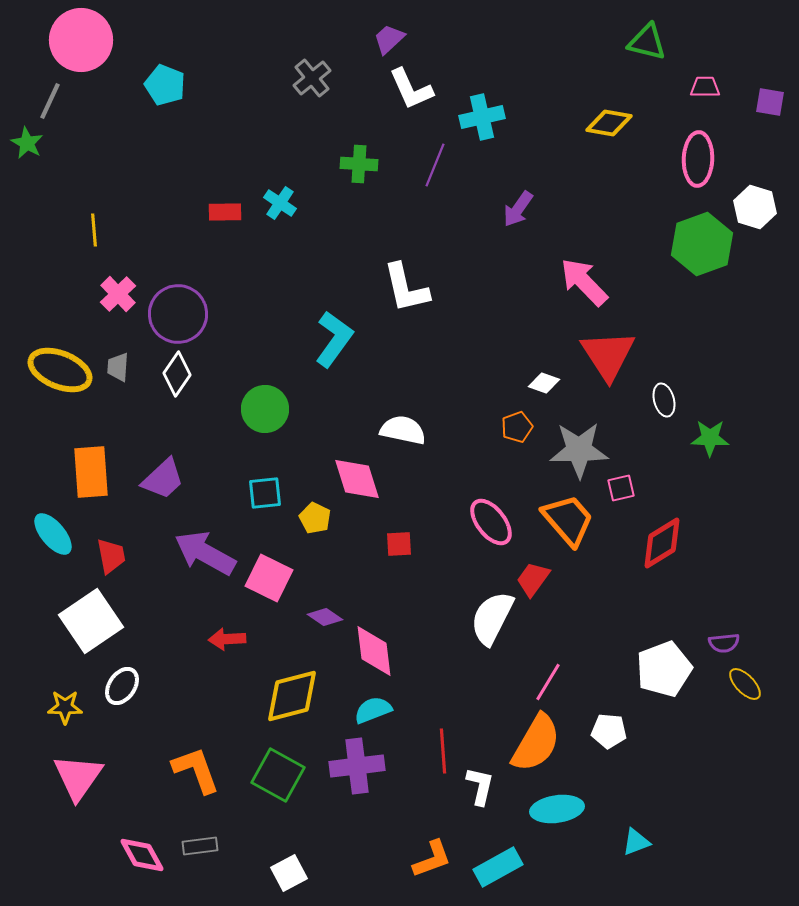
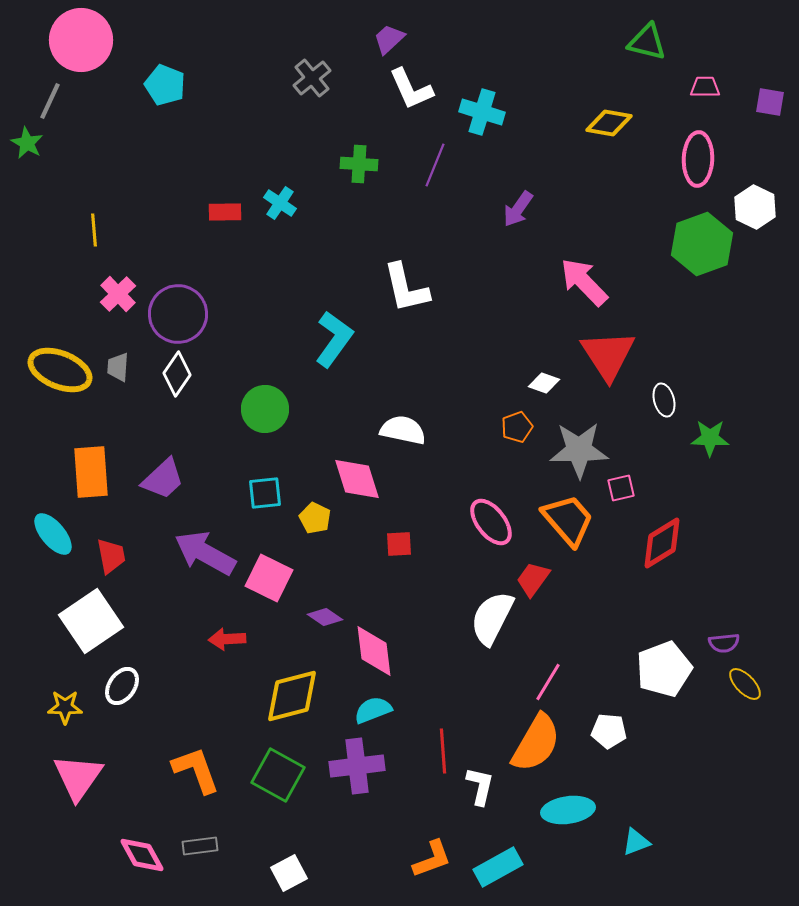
cyan cross at (482, 117): moved 5 px up; rotated 30 degrees clockwise
white hexagon at (755, 207): rotated 9 degrees clockwise
cyan ellipse at (557, 809): moved 11 px right, 1 px down
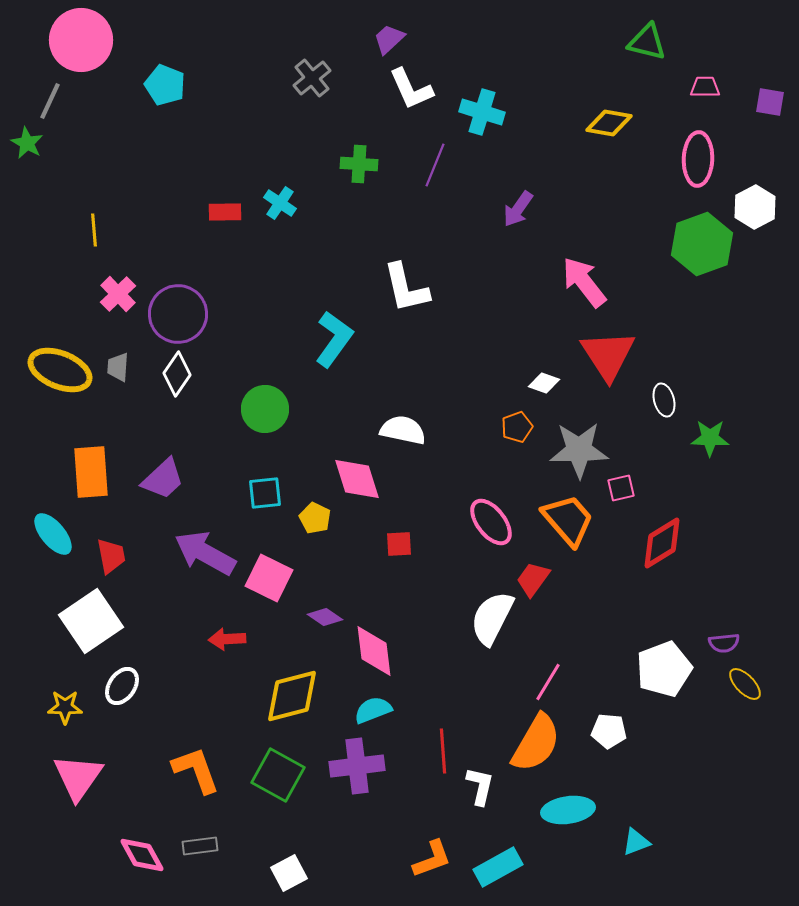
white hexagon at (755, 207): rotated 6 degrees clockwise
pink arrow at (584, 282): rotated 6 degrees clockwise
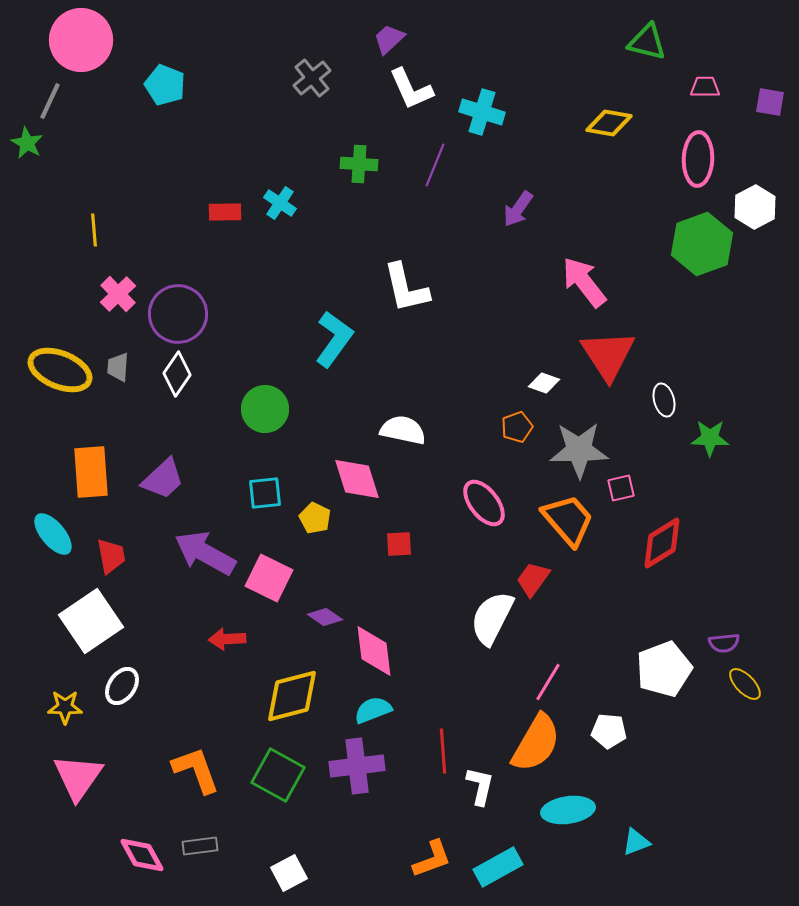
pink ellipse at (491, 522): moved 7 px left, 19 px up
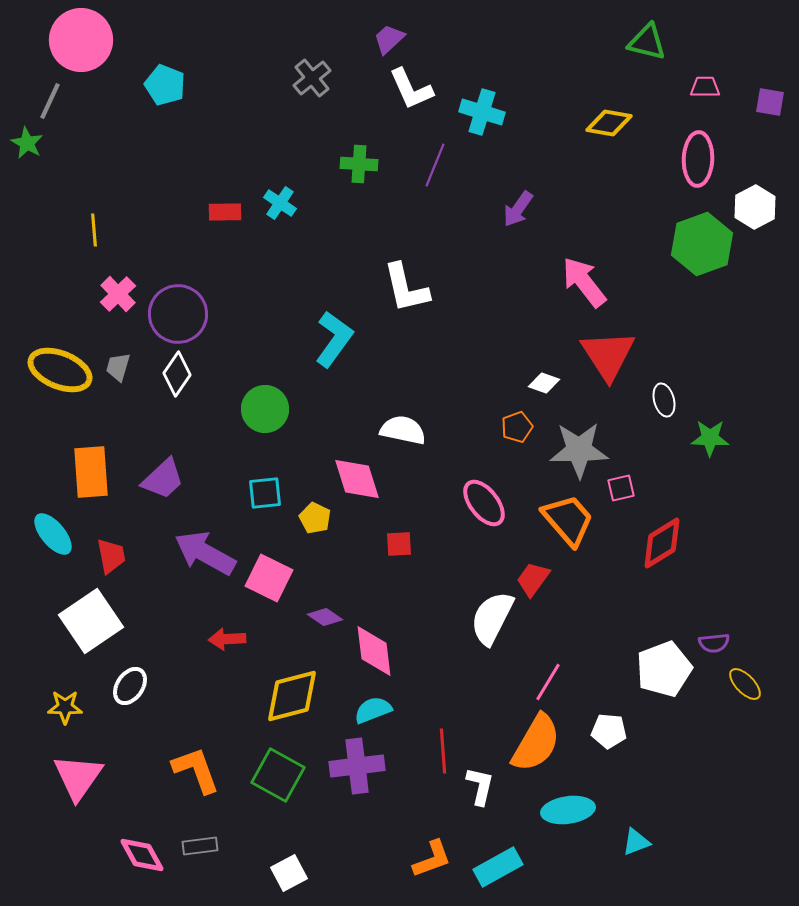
gray trapezoid at (118, 367): rotated 12 degrees clockwise
purple semicircle at (724, 643): moved 10 px left
white ellipse at (122, 686): moved 8 px right
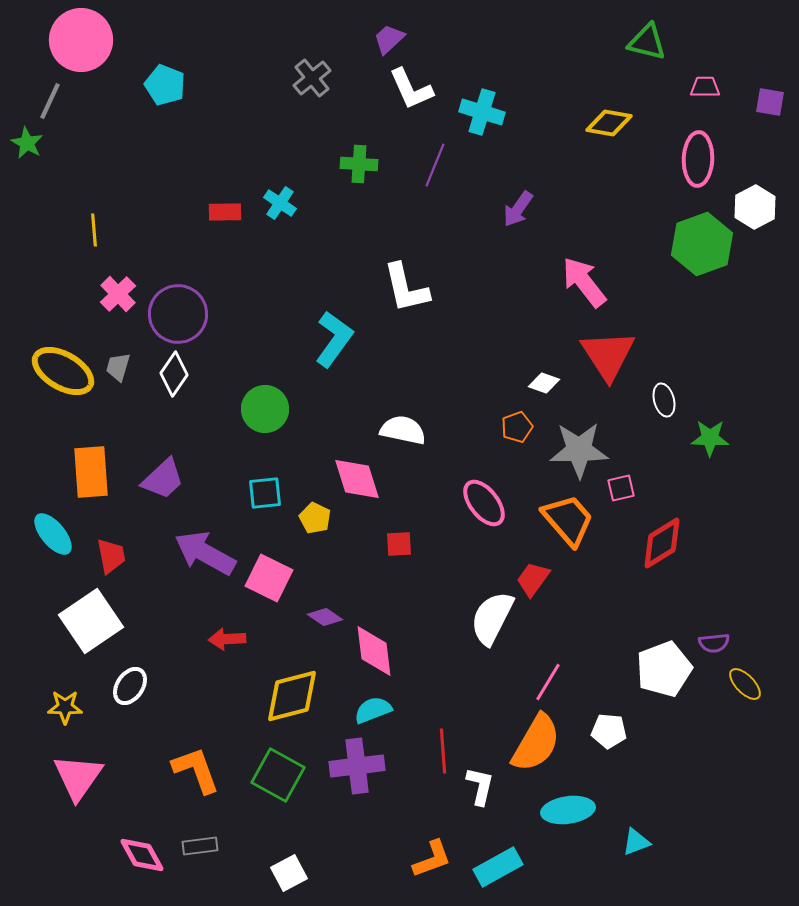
yellow ellipse at (60, 370): moved 3 px right, 1 px down; rotated 8 degrees clockwise
white diamond at (177, 374): moved 3 px left
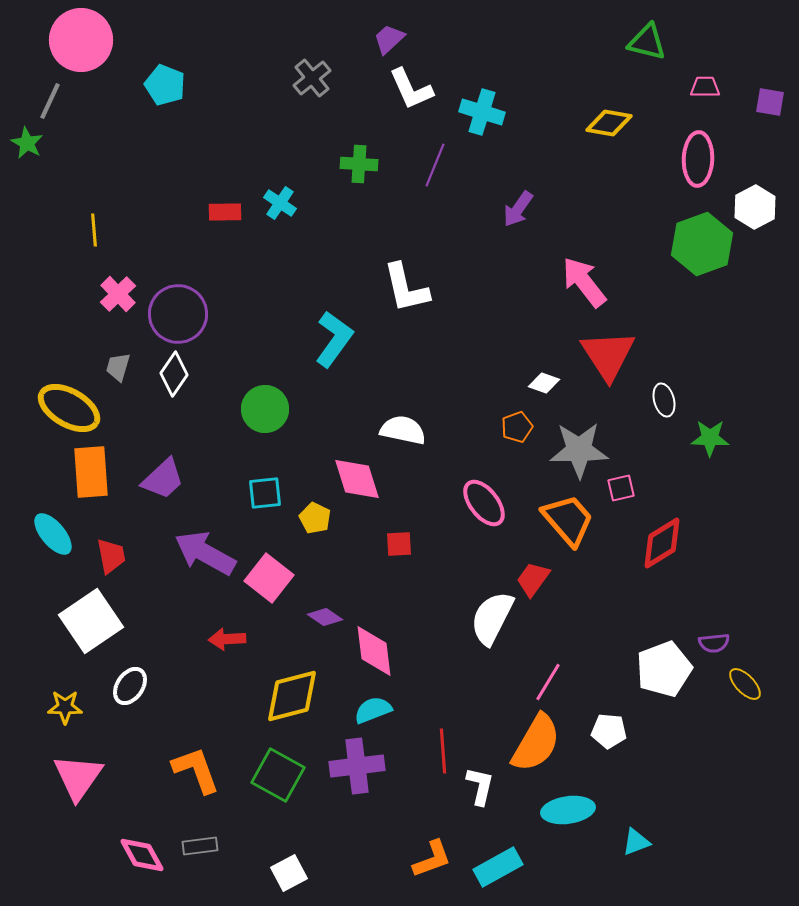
yellow ellipse at (63, 371): moved 6 px right, 37 px down
pink square at (269, 578): rotated 12 degrees clockwise
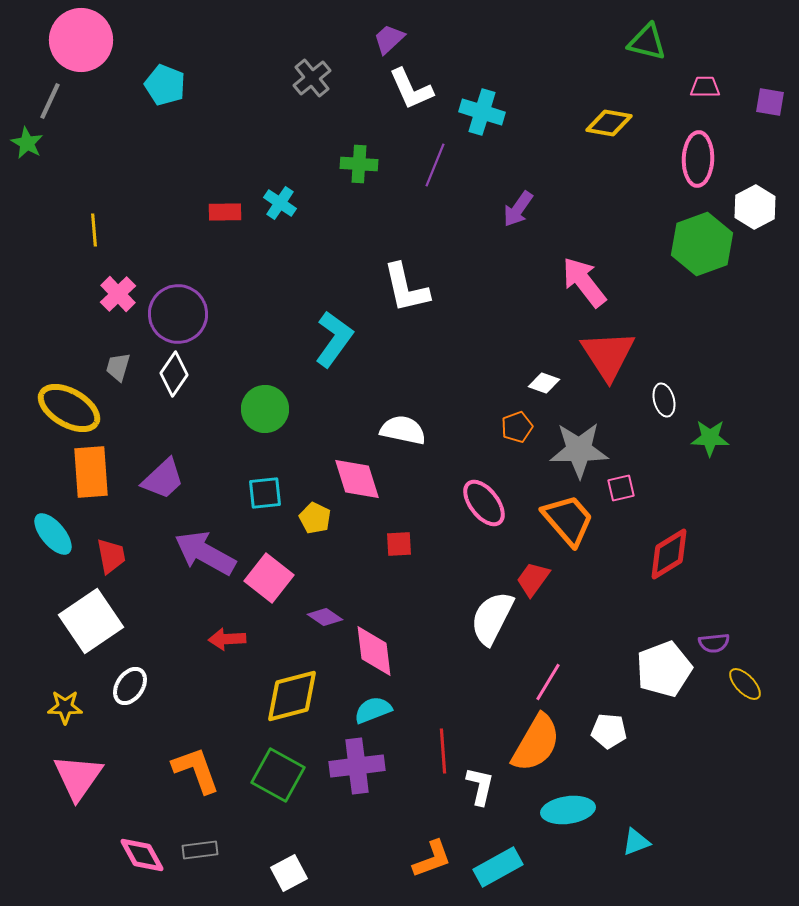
red diamond at (662, 543): moved 7 px right, 11 px down
gray rectangle at (200, 846): moved 4 px down
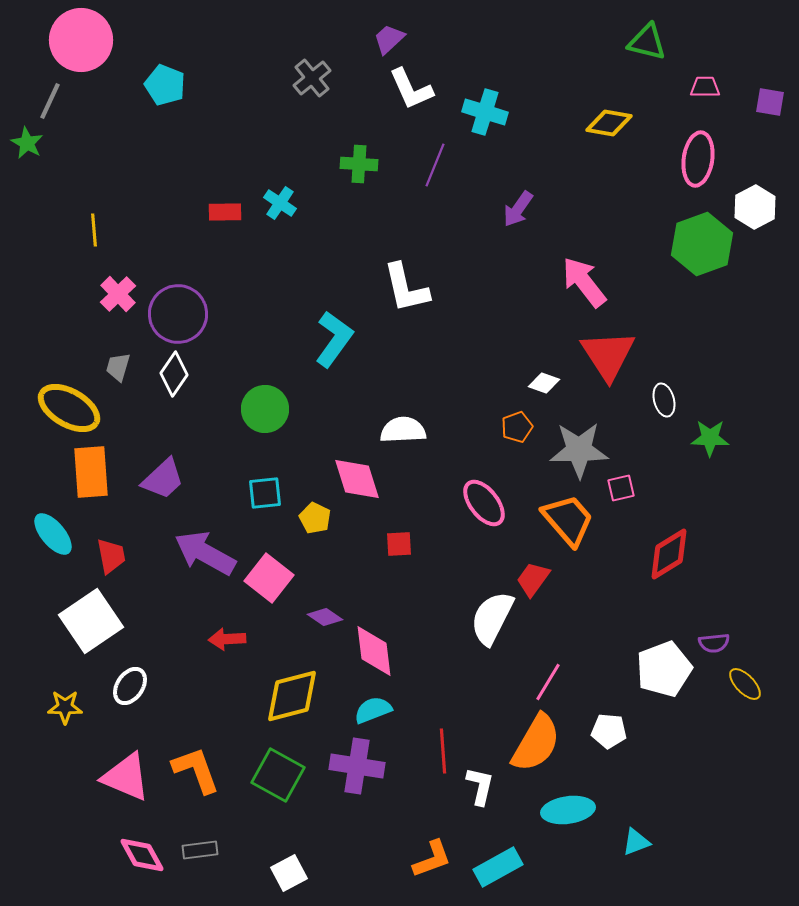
cyan cross at (482, 112): moved 3 px right
pink ellipse at (698, 159): rotated 6 degrees clockwise
white semicircle at (403, 430): rotated 15 degrees counterclockwise
purple cross at (357, 766): rotated 16 degrees clockwise
pink triangle at (78, 777): moved 48 px right; rotated 42 degrees counterclockwise
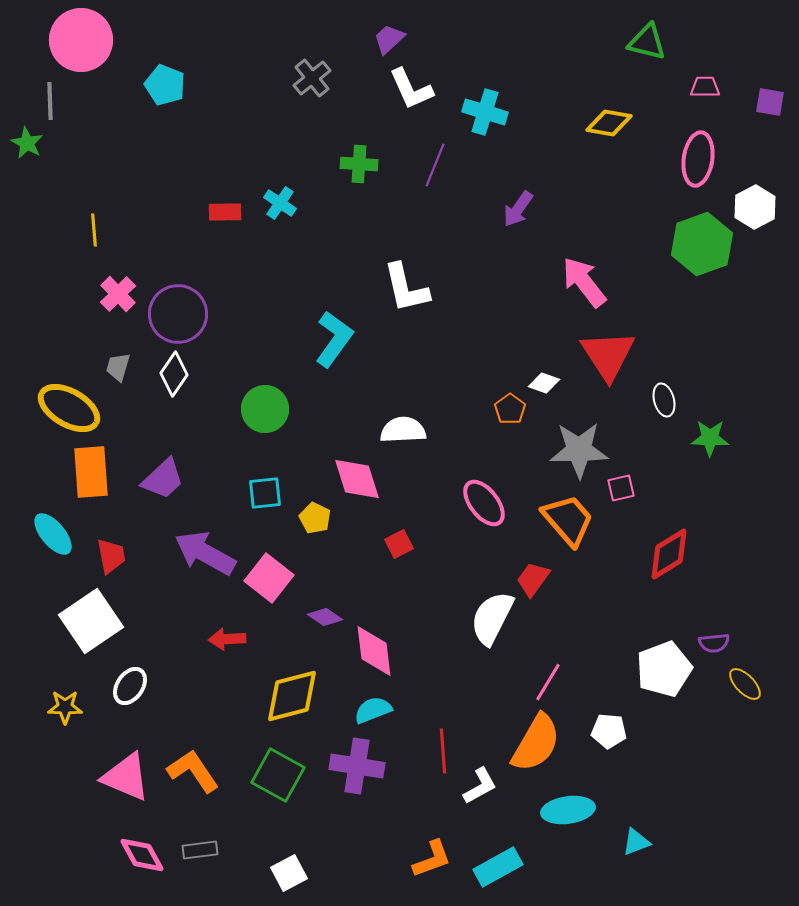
gray line at (50, 101): rotated 27 degrees counterclockwise
orange pentagon at (517, 427): moved 7 px left, 18 px up; rotated 16 degrees counterclockwise
red square at (399, 544): rotated 24 degrees counterclockwise
orange L-shape at (196, 770): moved 3 px left, 1 px down; rotated 14 degrees counterclockwise
white L-shape at (480, 786): rotated 48 degrees clockwise
